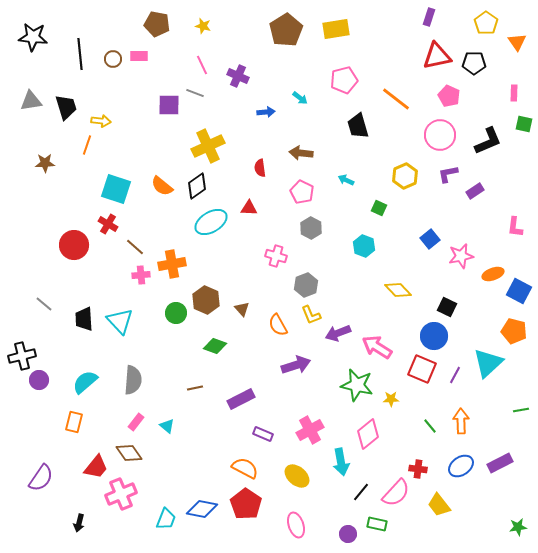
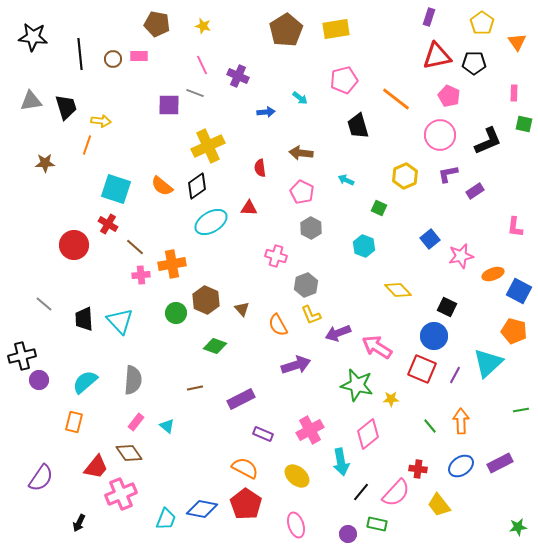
yellow pentagon at (486, 23): moved 4 px left
black arrow at (79, 523): rotated 12 degrees clockwise
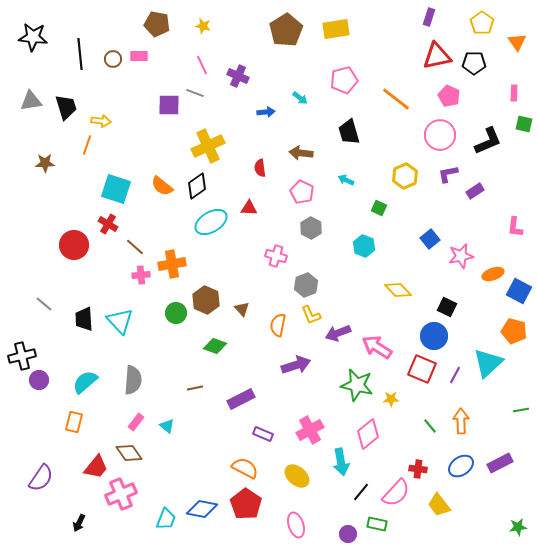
black trapezoid at (358, 126): moved 9 px left, 6 px down
orange semicircle at (278, 325): rotated 40 degrees clockwise
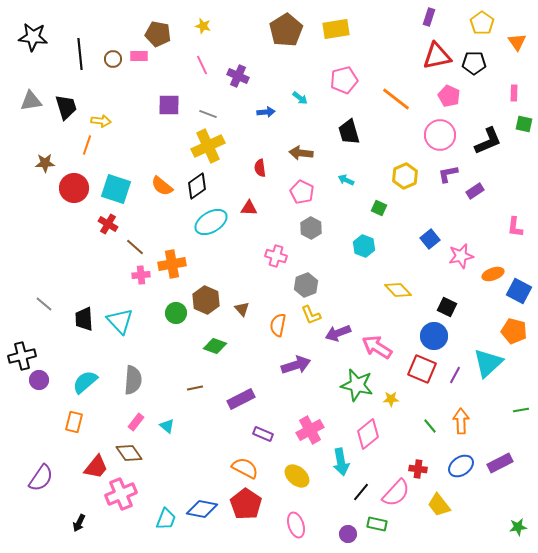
brown pentagon at (157, 24): moved 1 px right, 10 px down
gray line at (195, 93): moved 13 px right, 21 px down
red circle at (74, 245): moved 57 px up
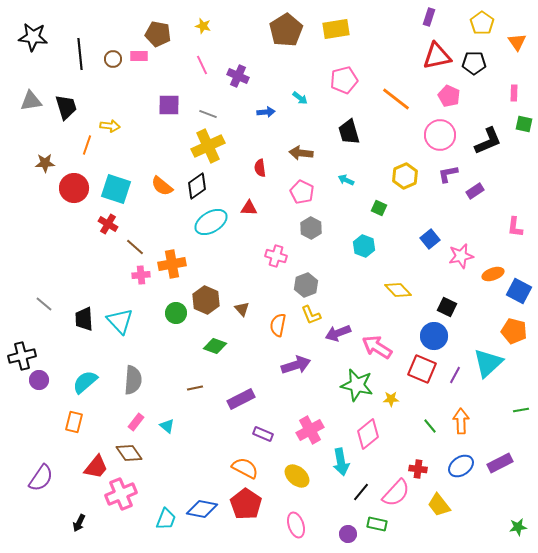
yellow arrow at (101, 121): moved 9 px right, 5 px down
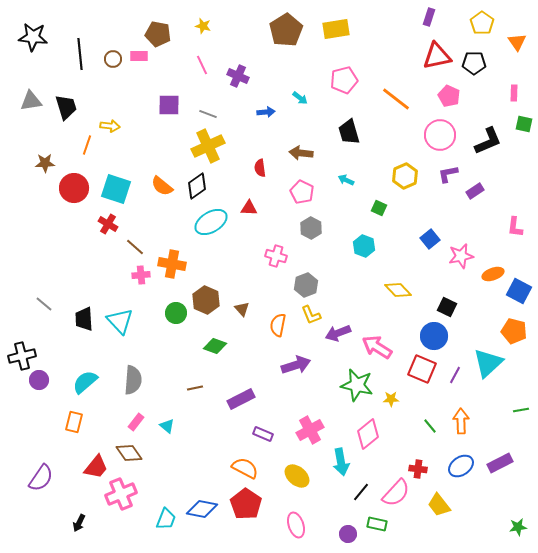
orange cross at (172, 264): rotated 20 degrees clockwise
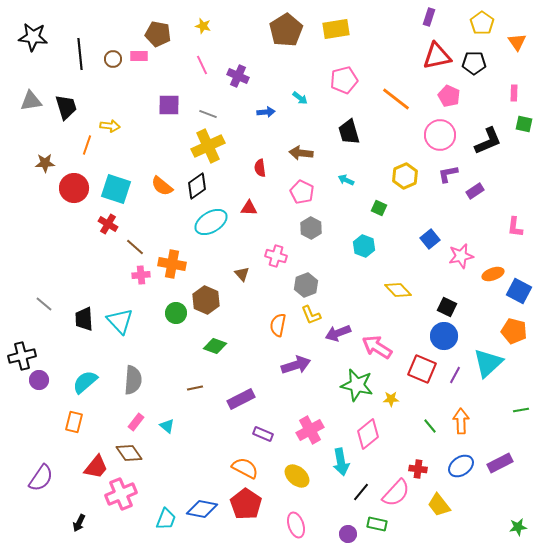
brown triangle at (242, 309): moved 35 px up
blue circle at (434, 336): moved 10 px right
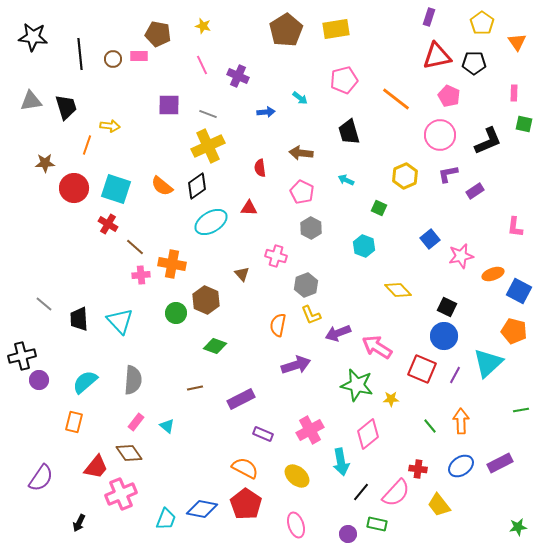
black trapezoid at (84, 319): moved 5 px left
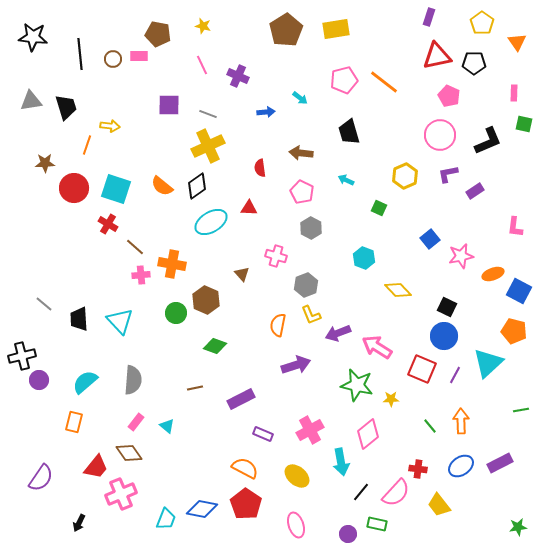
orange line at (396, 99): moved 12 px left, 17 px up
cyan hexagon at (364, 246): moved 12 px down
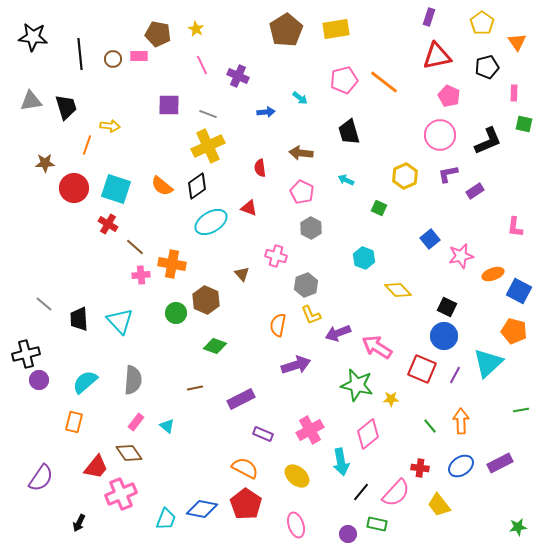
yellow star at (203, 26): moved 7 px left, 3 px down; rotated 14 degrees clockwise
black pentagon at (474, 63): moved 13 px right, 4 px down; rotated 15 degrees counterclockwise
red triangle at (249, 208): rotated 18 degrees clockwise
black cross at (22, 356): moved 4 px right, 2 px up
red cross at (418, 469): moved 2 px right, 1 px up
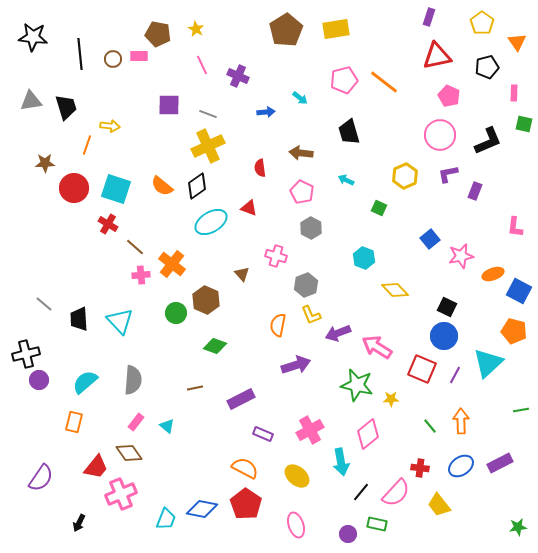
purple rectangle at (475, 191): rotated 36 degrees counterclockwise
orange cross at (172, 264): rotated 28 degrees clockwise
yellow diamond at (398, 290): moved 3 px left
